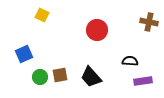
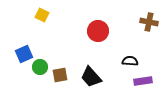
red circle: moved 1 px right, 1 px down
green circle: moved 10 px up
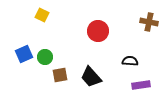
green circle: moved 5 px right, 10 px up
purple rectangle: moved 2 px left, 4 px down
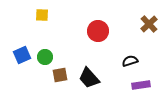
yellow square: rotated 24 degrees counterclockwise
brown cross: moved 2 px down; rotated 36 degrees clockwise
blue square: moved 2 px left, 1 px down
black semicircle: rotated 21 degrees counterclockwise
black trapezoid: moved 2 px left, 1 px down
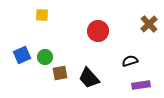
brown square: moved 2 px up
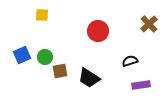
brown square: moved 2 px up
black trapezoid: rotated 15 degrees counterclockwise
